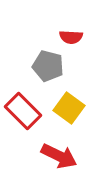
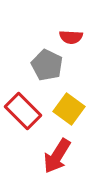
gray pentagon: moved 1 px left, 1 px up; rotated 12 degrees clockwise
yellow square: moved 1 px down
red arrow: moved 2 px left; rotated 96 degrees clockwise
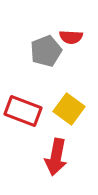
gray pentagon: moved 1 px left, 14 px up; rotated 24 degrees clockwise
red rectangle: rotated 24 degrees counterclockwise
red arrow: moved 1 px left, 1 px down; rotated 21 degrees counterclockwise
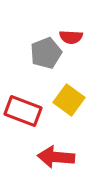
gray pentagon: moved 2 px down
yellow square: moved 9 px up
red arrow: rotated 84 degrees clockwise
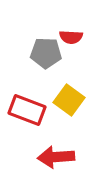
gray pentagon: rotated 24 degrees clockwise
red rectangle: moved 4 px right, 1 px up
red arrow: rotated 9 degrees counterclockwise
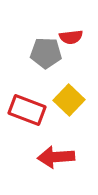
red semicircle: rotated 10 degrees counterclockwise
yellow square: rotated 8 degrees clockwise
